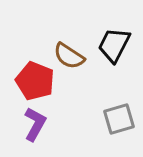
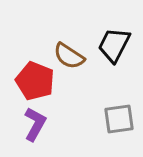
gray square: rotated 8 degrees clockwise
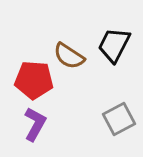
red pentagon: moved 1 px left, 1 px up; rotated 18 degrees counterclockwise
gray square: rotated 20 degrees counterclockwise
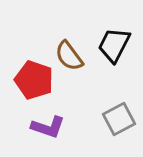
brown semicircle: rotated 20 degrees clockwise
red pentagon: rotated 15 degrees clockwise
purple L-shape: moved 13 px right, 3 px down; rotated 80 degrees clockwise
